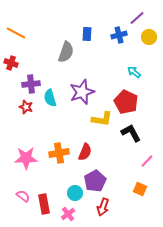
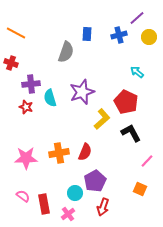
cyan arrow: moved 3 px right
yellow L-shape: rotated 50 degrees counterclockwise
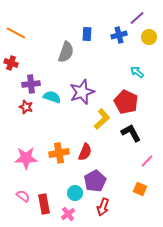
cyan semicircle: moved 2 px right, 1 px up; rotated 126 degrees clockwise
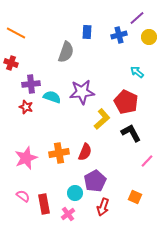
blue rectangle: moved 2 px up
purple star: rotated 15 degrees clockwise
pink star: rotated 20 degrees counterclockwise
orange square: moved 5 px left, 8 px down
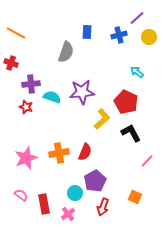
pink semicircle: moved 2 px left, 1 px up
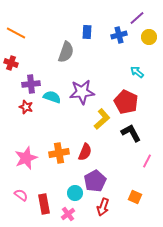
pink line: rotated 16 degrees counterclockwise
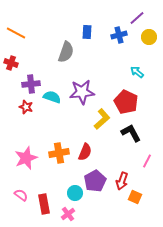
red arrow: moved 19 px right, 26 px up
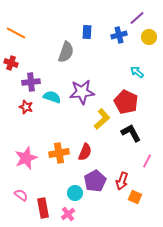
purple cross: moved 2 px up
red rectangle: moved 1 px left, 4 px down
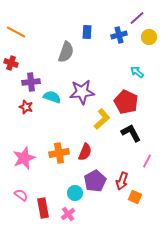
orange line: moved 1 px up
pink star: moved 2 px left
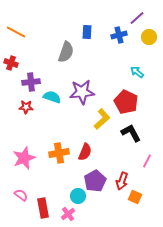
red star: rotated 16 degrees counterclockwise
cyan circle: moved 3 px right, 3 px down
